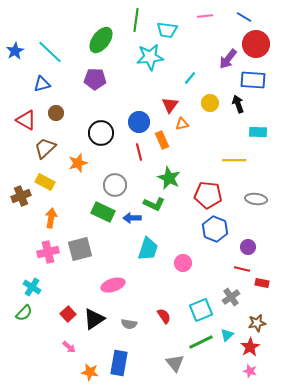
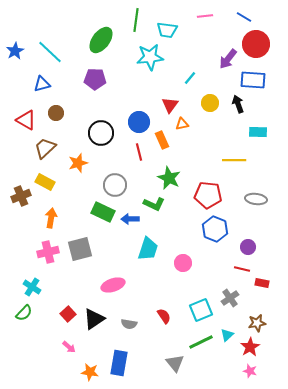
blue arrow at (132, 218): moved 2 px left, 1 px down
gray cross at (231, 297): moved 1 px left, 1 px down
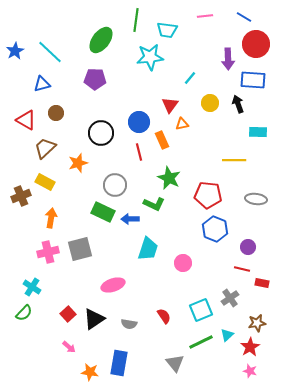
purple arrow at (228, 59): rotated 40 degrees counterclockwise
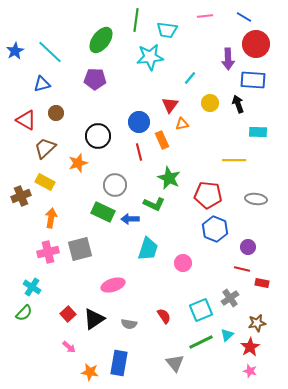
black circle at (101, 133): moved 3 px left, 3 px down
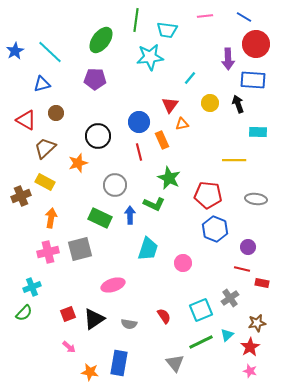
green rectangle at (103, 212): moved 3 px left, 6 px down
blue arrow at (130, 219): moved 4 px up; rotated 90 degrees clockwise
cyan cross at (32, 287): rotated 36 degrees clockwise
red square at (68, 314): rotated 21 degrees clockwise
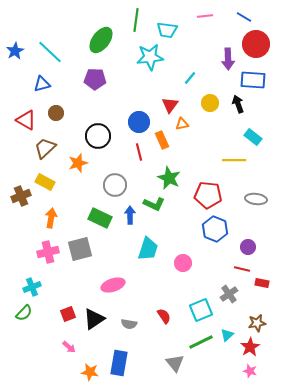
cyan rectangle at (258, 132): moved 5 px left, 5 px down; rotated 36 degrees clockwise
gray cross at (230, 298): moved 1 px left, 4 px up
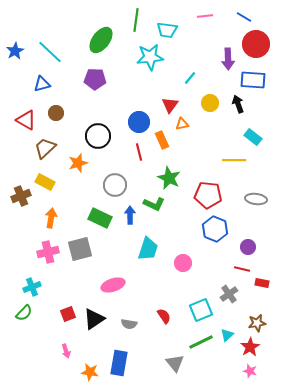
pink arrow at (69, 347): moved 3 px left, 4 px down; rotated 32 degrees clockwise
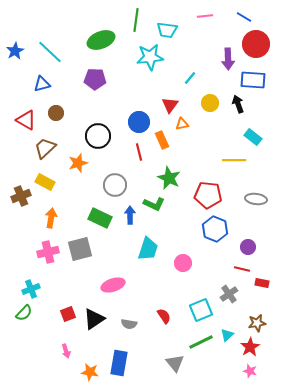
green ellipse at (101, 40): rotated 32 degrees clockwise
cyan cross at (32, 287): moved 1 px left, 2 px down
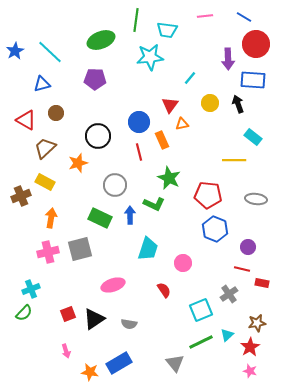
red semicircle at (164, 316): moved 26 px up
blue rectangle at (119, 363): rotated 50 degrees clockwise
